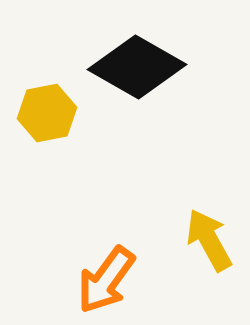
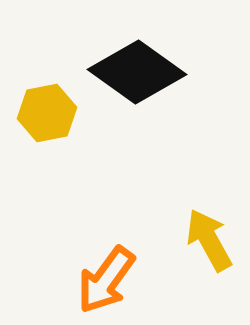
black diamond: moved 5 px down; rotated 6 degrees clockwise
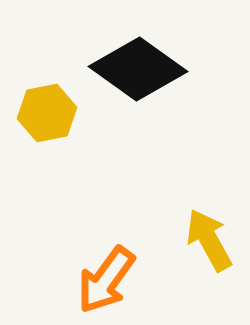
black diamond: moved 1 px right, 3 px up
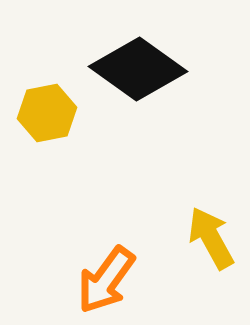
yellow arrow: moved 2 px right, 2 px up
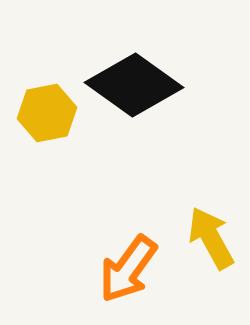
black diamond: moved 4 px left, 16 px down
orange arrow: moved 22 px right, 11 px up
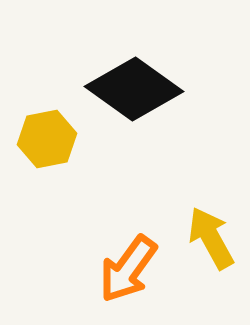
black diamond: moved 4 px down
yellow hexagon: moved 26 px down
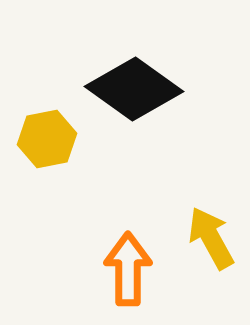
orange arrow: rotated 144 degrees clockwise
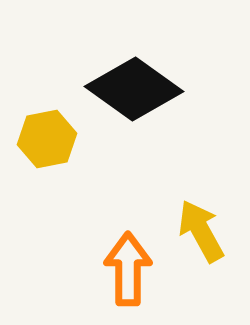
yellow arrow: moved 10 px left, 7 px up
